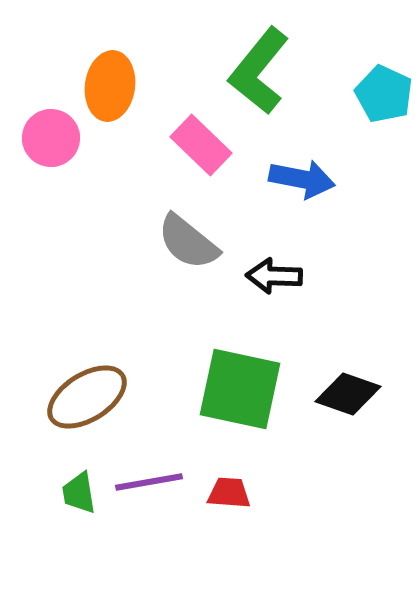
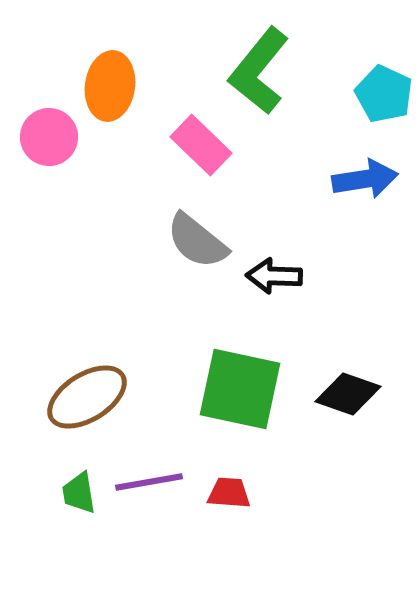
pink circle: moved 2 px left, 1 px up
blue arrow: moved 63 px right; rotated 20 degrees counterclockwise
gray semicircle: moved 9 px right, 1 px up
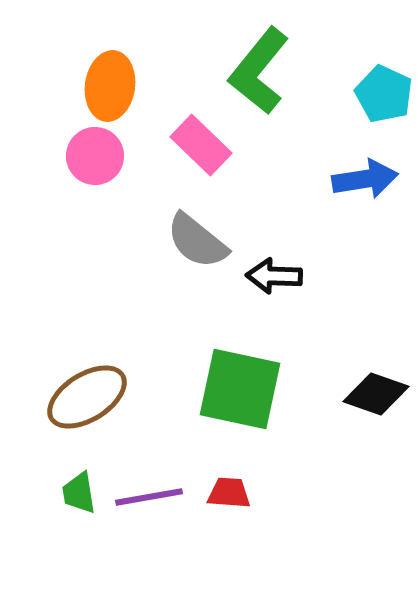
pink circle: moved 46 px right, 19 px down
black diamond: moved 28 px right
purple line: moved 15 px down
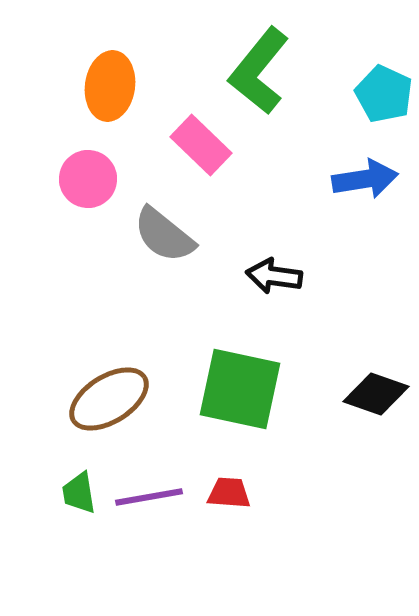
pink circle: moved 7 px left, 23 px down
gray semicircle: moved 33 px left, 6 px up
black arrow: rotated 6 degrees clockwise
brown ellipse: moved 22 px right, 2 px down
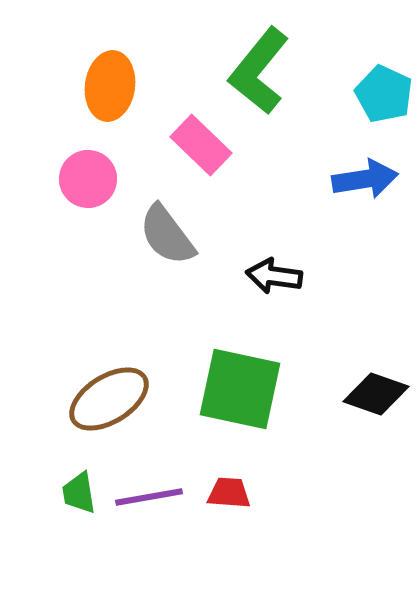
gray semicircle: moved 3 px right; rotated 14 degrees clockwise
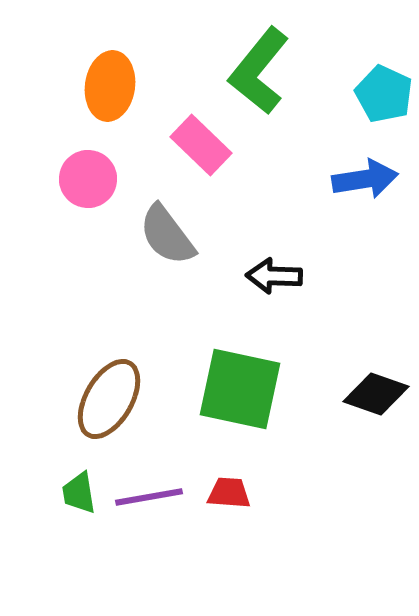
black arrow: rotated 6 degrees counterclockwise
brown ellipse: rotated 28 degrees counterclockwise
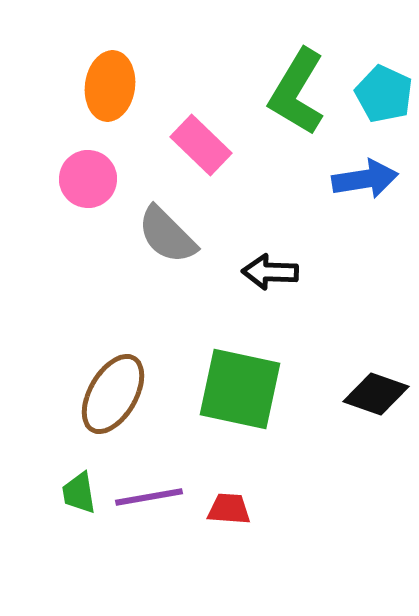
green L-shape: moved 38 px right, 21 px down; rotated 8 degrees counterclockwise
gray semicircle: rotated 8 degrees counterclockwise
black arrow: moved 4 px left, 4 px up
brown ellipse: moved 4 px right, 5 px up
red trapezoid: moved 16 px down
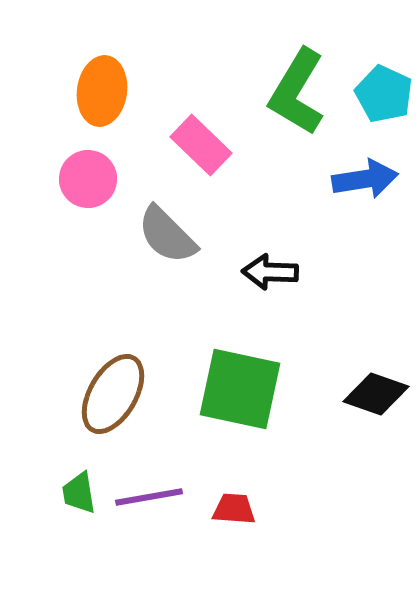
orange ellipse: moved 8 px left, 5 px down
red trapezoid: moved 5 px right
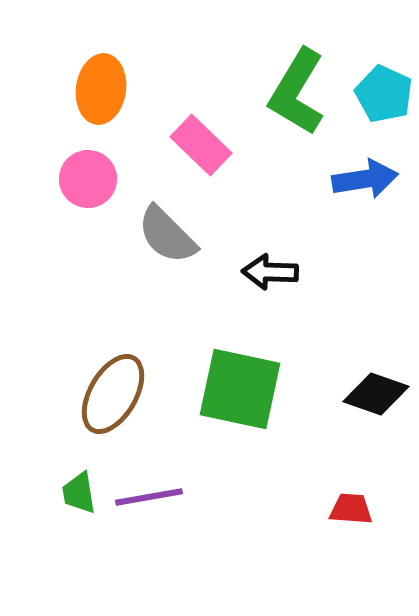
orange ellipse: moved 1 px left, 2 px up
red trapezoid: moved 117 px right
